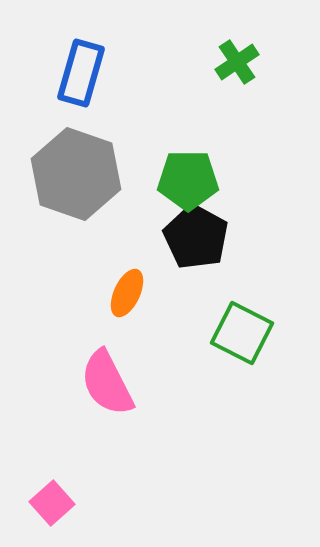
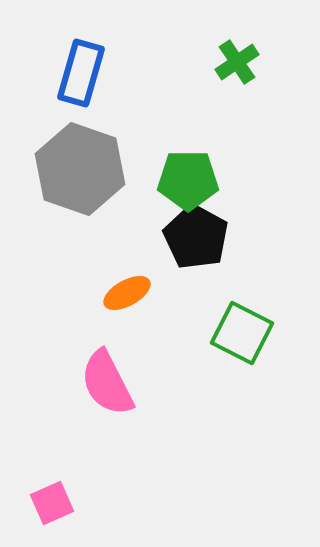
gray hexagon: moved 4 px right, 5 px up
orange ellipse: rotated 36 degrees clockwise
pink square: rotated 18 degrees clockwise
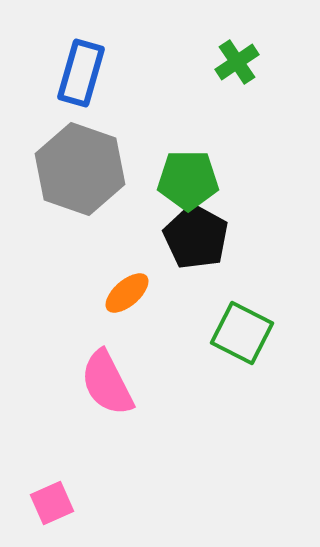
orange ellipse: rotated 12 degrees counterclockwise
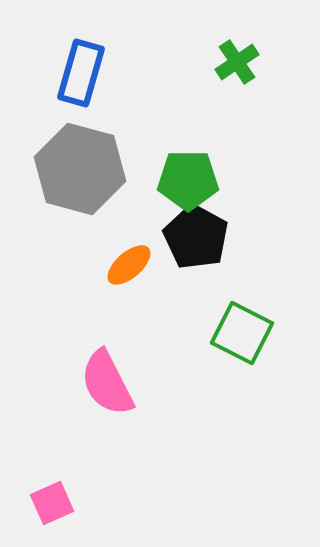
gray hexagon: rotated 4 degrees counterclockwise
orange ellipse: moved 2 px right, 28 px up
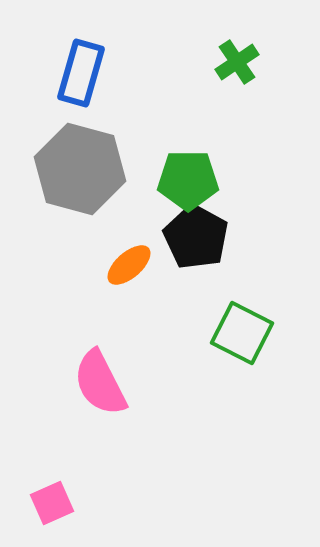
pink semicircle: moved 7 px left
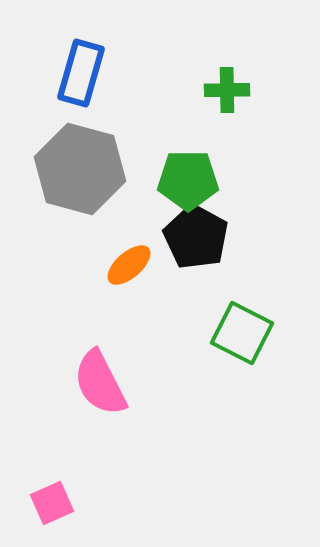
green cross: moved 10 px left, 28 px down; rotated 33 degrees clockwise
